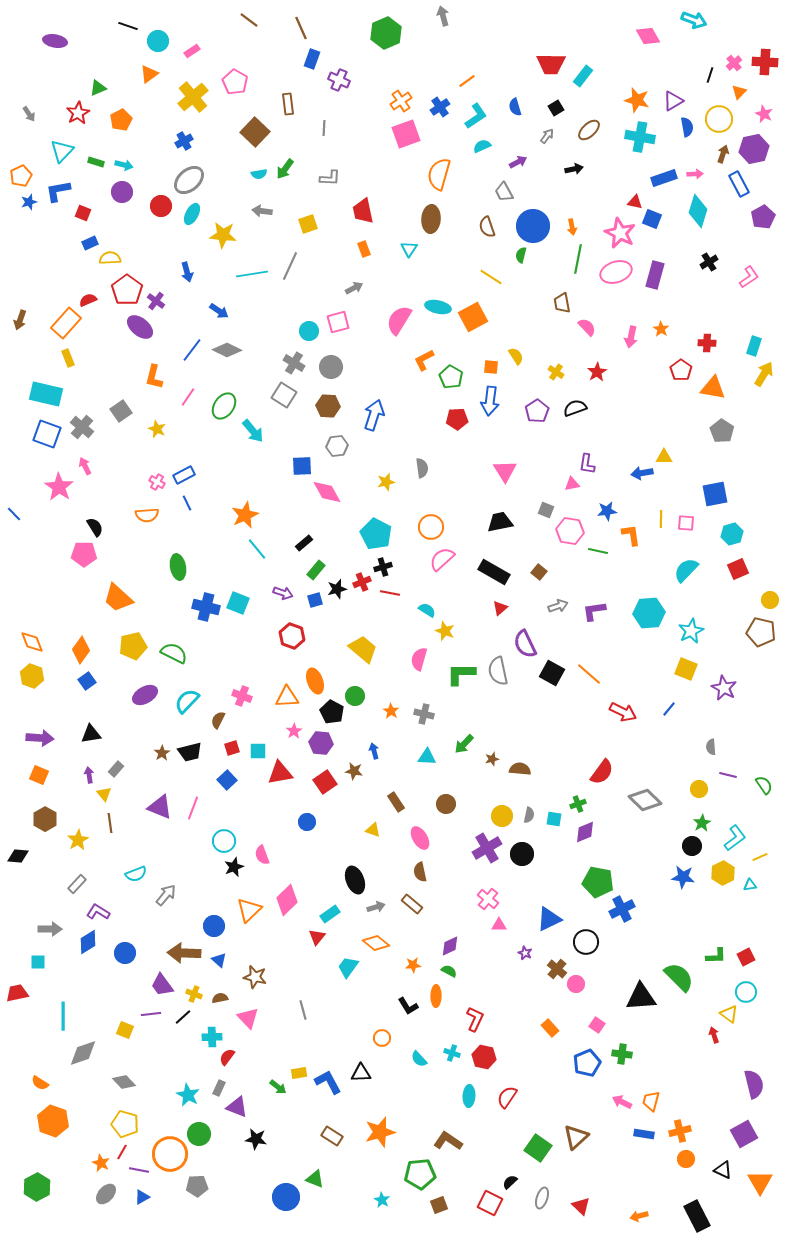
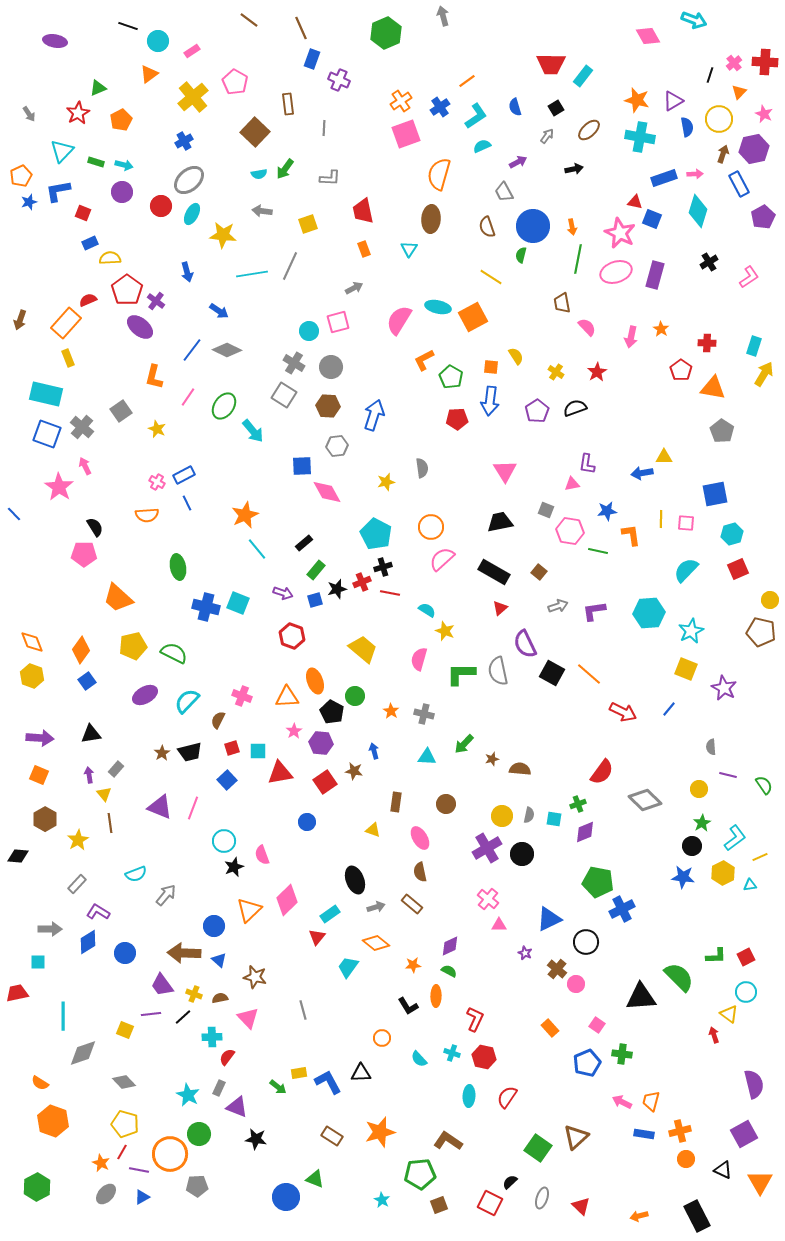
brown rectangle at (396, 802): rotated 42 degrees clockwise
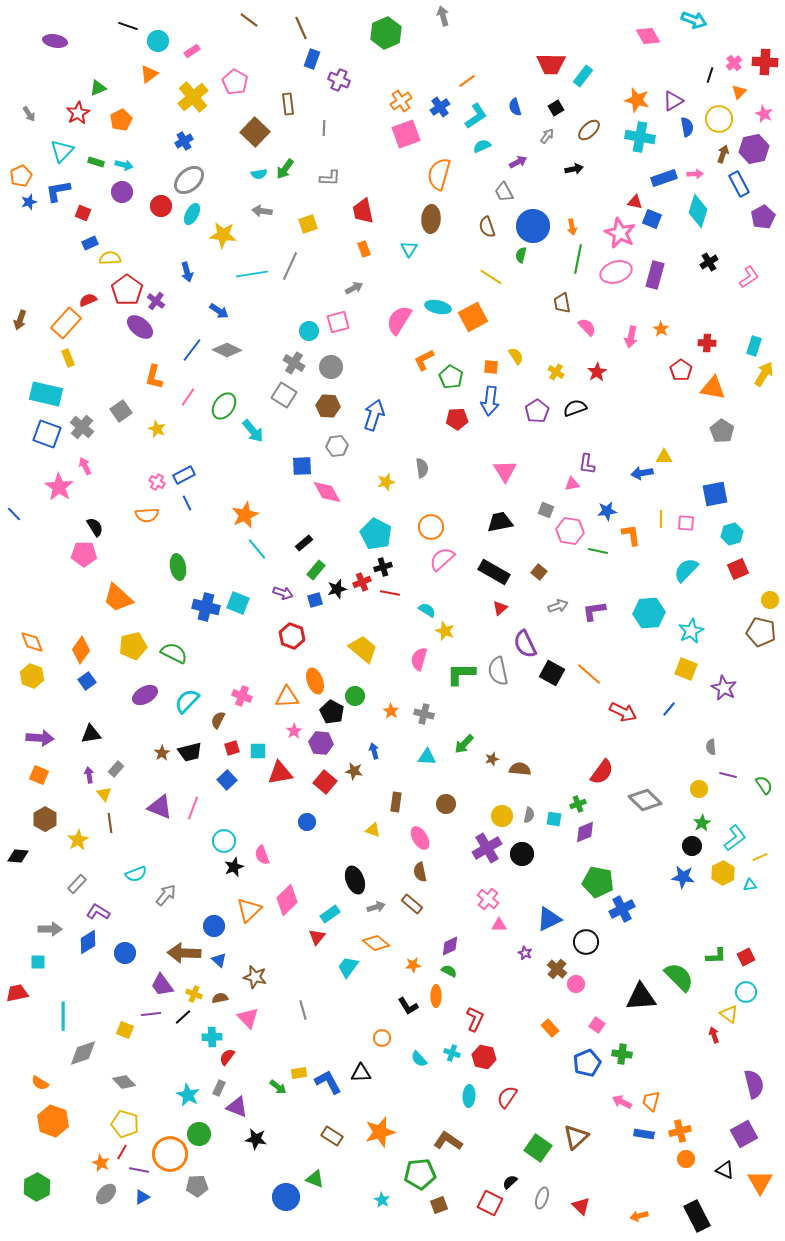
red square at (325, 782): rotated 15 degrees counterclockwise
black triangle at (723, 1170): moved 2 px right
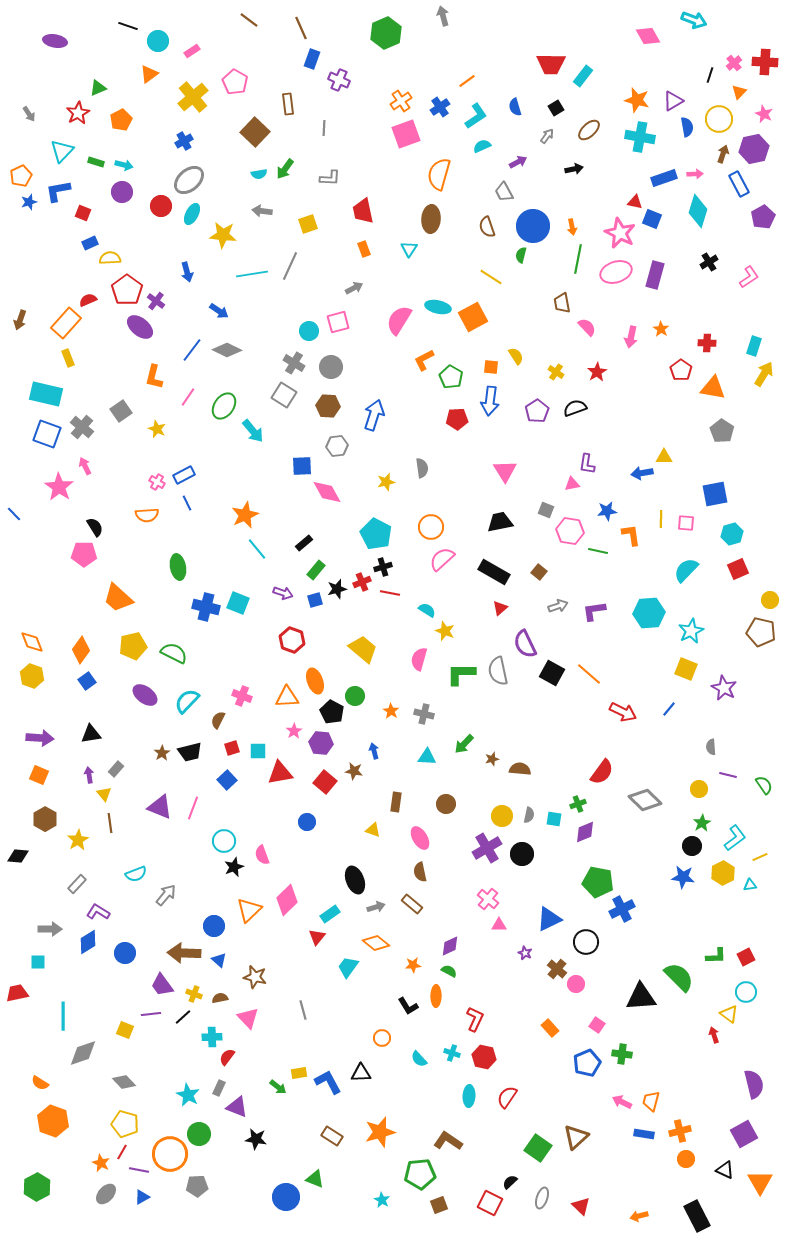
red hexagon at (292, 636): moved 4 px down
purple ellipse at (145, 695): rotated 65 degrees clockwise
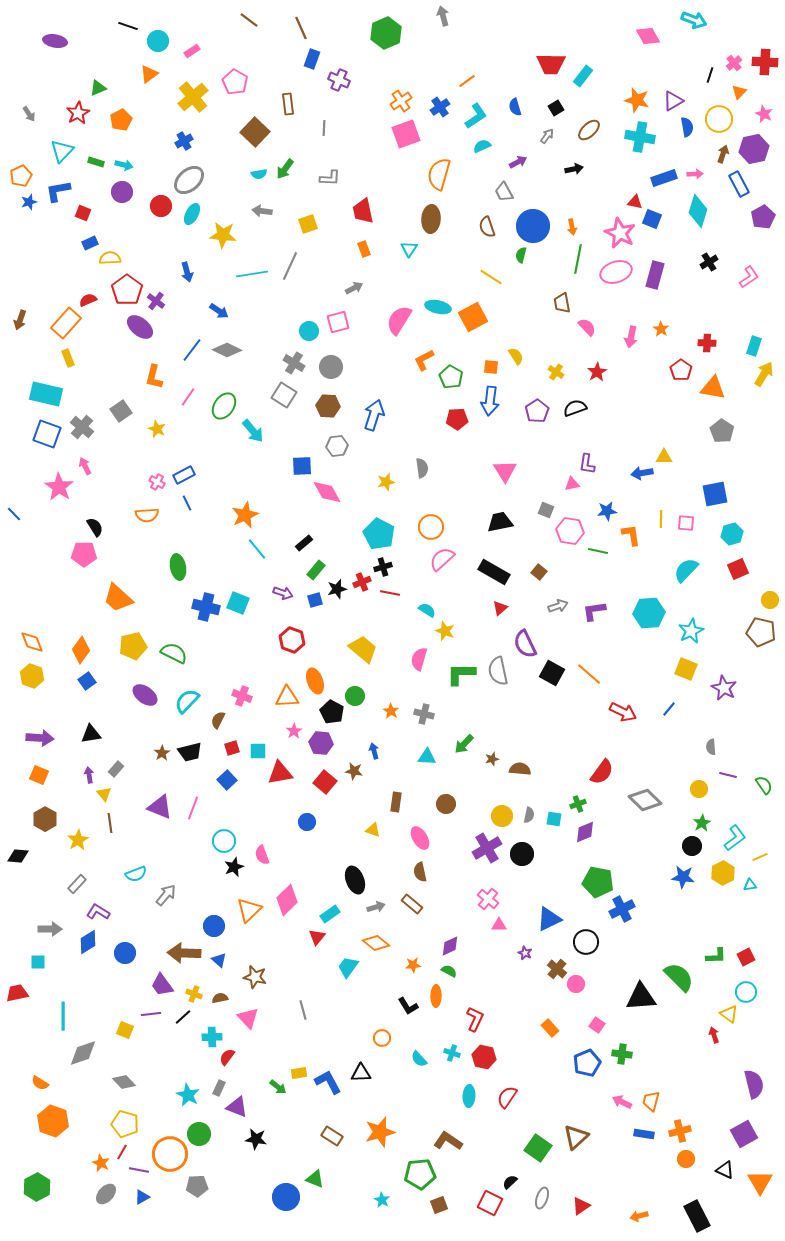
cyan pentagon at (376, 534): moved 3 px right
red triangle at (581, 1206): rotated 42 degrees clockwise
